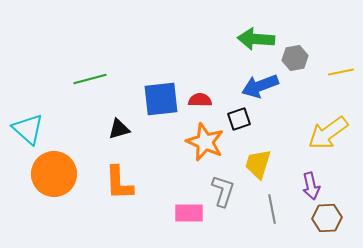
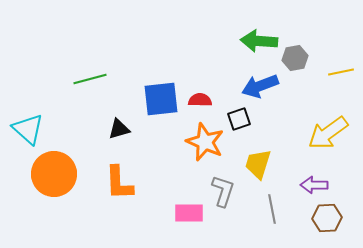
green arrow: moved 3 px right, 2 px down
purple arrow: moved 3 px right, 1 px up; rotated 104 degrees clockwise
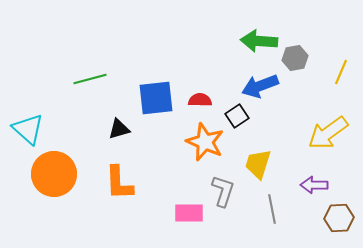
yellow line: rotated 55 degrees counterclockwise
blue square: moved 5 px left, 1 px up
black square: moved 2 px left, 3 px up; rotated 15 degrees counterclockwise
brown hexagon: moved 12 px right
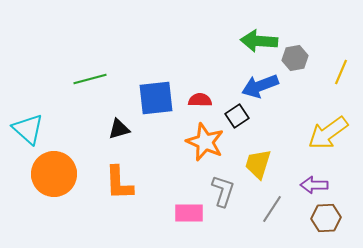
gray line: rotated 44 degrees clockwise
brown hexagon: moved 13 px left
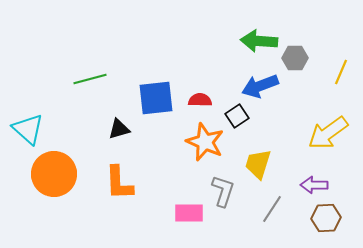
gray hexagon: rotated 10 degrees clockwise
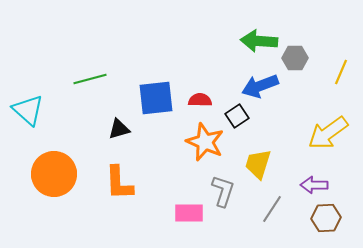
cyan triangle: moved 19 px up
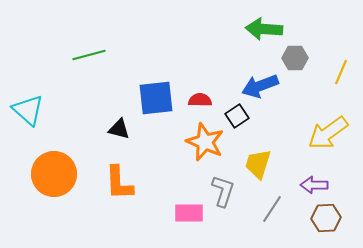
green arrow: moved 5 px right, 12 px up
green line: moved 1 px left, 24 px up
black triangle: rotated 30 degrees clockwise
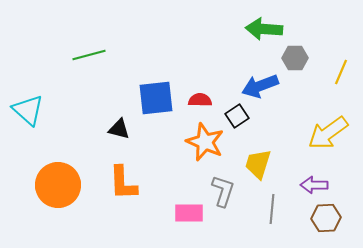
orange circle: moved 4 px right, 11 px down
orange L-shape: moved 4 px right
gray line: rotated 28 degrees counterclockwise
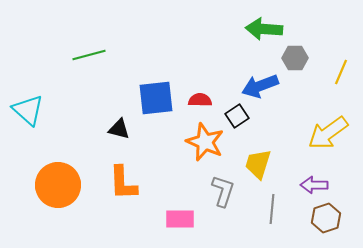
pink rectangle: moved 9 px left, 6 px down
brown hexagon: rotated 16 degrees counterclockwise
